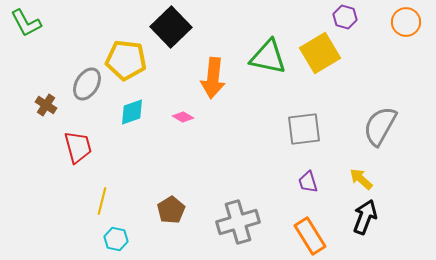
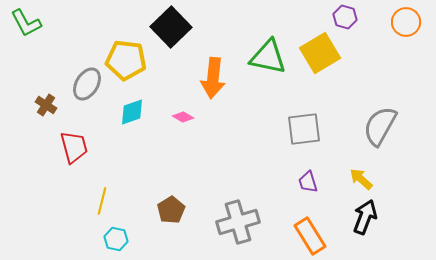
red trapezoid: moved 4 px left
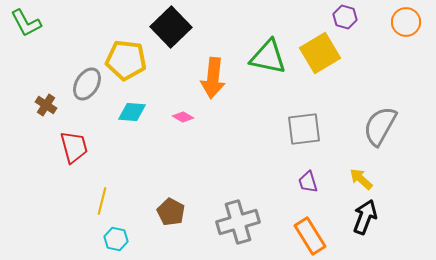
cyan diamond: rotated 24 degrees clockwise
brown pentagon: moved 2 px down; rotated 12 degrees counterclockwise
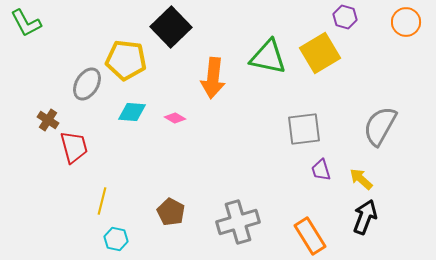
brown cross: moved 2 px right, 15 px down
pink diamond: moved 8 px left, 1 px down
purple trapezoid: moved 13 px right, 12 px up
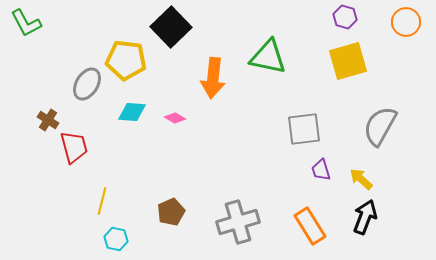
yellow square: moved 28 px right, 8 px down; rotated 15 degrees clockwise
brown pentagon: rotated 20 degrees clockwise
orange rectangle: moved 10 px up
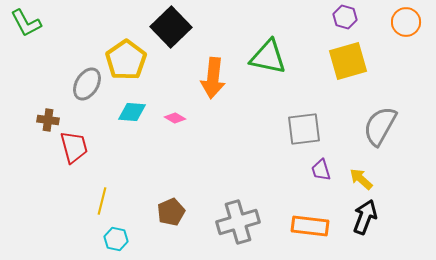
yellow pentagon: rotated 30 degrees clockwise
brown cross: rotated 25 degrees counterclockwise
orange rectangle: rotated 51 degrees counterclockwise
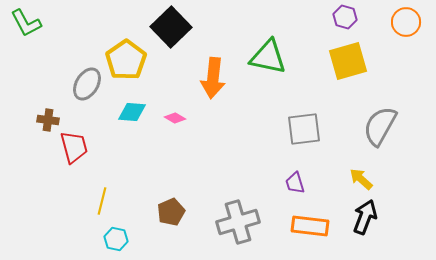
purple trapezoid: moved 26 px left, 13 px down
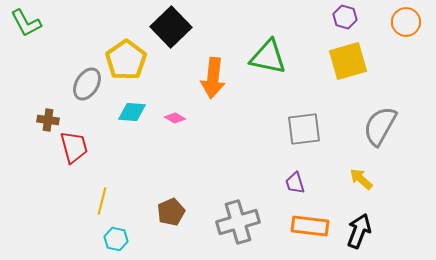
black arrow: moved 6 px left, 14 px down
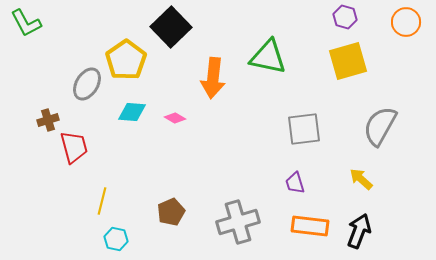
brown cross: rotated 25 degrees counterclockwise
